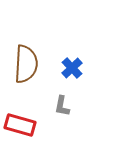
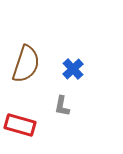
brown semicircle: rotated 15 degrees clockwise
blue cross: moved 1 px right, 1 px down
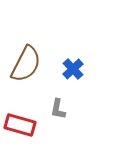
brown semicircle: rotated 9 degrees clockwise
gray L-shape: moved 4 px left, 3 px down
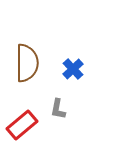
brown semicircle: moved 1 px right, 1 px up; rotated 27 degrees counterclockwise
red rectangle: moved 2 px right; rotated 56 degrees counterclockwise
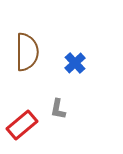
brown semicircle: moved 11 px up
blue cross: moved 2 px right, 6 px up
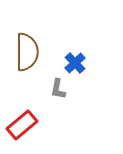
gray L-shape: moved 20 px up
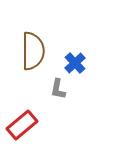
brown semicircle: moved 6 px right, 1 px up
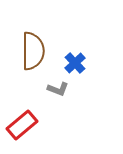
gray L-shape: rotated 80 degrees counterclockwise
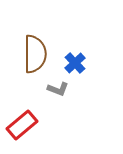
brown semicircle: moved 2 px right, 3 px down
